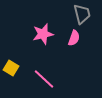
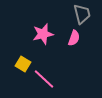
yellow square: moved 12 px right, 4 px up
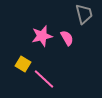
gray trapezoid: moved 2 px right
pink star: moved 1 px left, 2 px down
pink semicircle: moved 7 px left; rotated 49 degrees counterclockwise
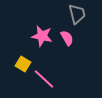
gray trapezoid: moved 7 px left
pink star: rotated 25 degrees clockwise
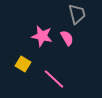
pink line: moved 10 px right
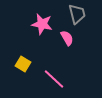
pink star: moved 12 px up
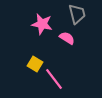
pink semicircle: rotated 28 degrees counterclockwise
yellow square: moved 12 px right
pink line: rotated 10 degrees clockwise
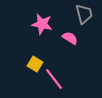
gray trapezoid: moved 7 px right
pink semicircle: moved 3 px right
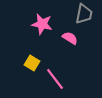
gray trapezoid: rotated 25 degrees clockwise
yellow square: moved 3 px left, 1 px up
pink line: moved 1 px right
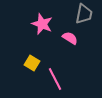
pink star: rotated 10 degrees clockwise
pink line: rotated 10 degrees clockwise
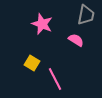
gray trapezoid: moved 2 px right, 1 px down
pink semicircle: moved 6 px right, 2 px down
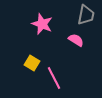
pink line: moved 1 px left, 1 px up
